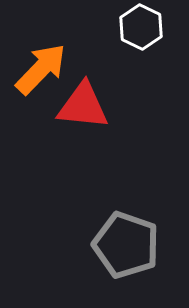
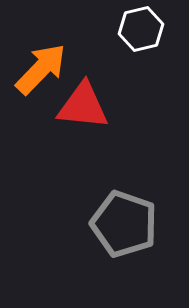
white hexagon: moved 2 px down; rotated 21 degrees clockwise
gray pentagon: moved 2 px left, 21 px up
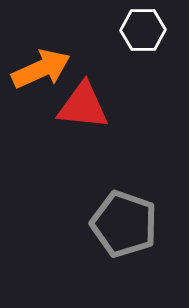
white hexagon: moved 2 px right, 1 px down; rotated 12 degrees clockwise
orange arrow: rotated 22 degrees clockwise
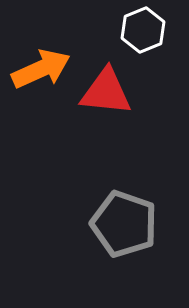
white hexagon: rotated 21 degrees counterclockwise
red triangle: moved 23 px right, 14 px up
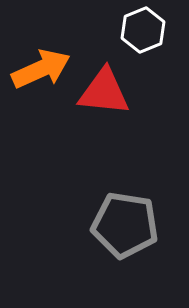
red triangle: moved 2 px left
gray pentagon: moved 1 px right, 1 px down; rotated 10 degrees counterclockwise
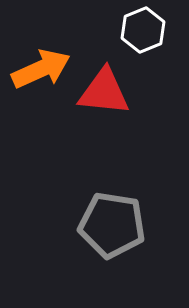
gray pentagon: moved 13 px left
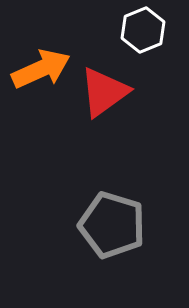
red triangle: rotated 42 degrees counterclockwise
gray pentagon: rotated 8 degrees clockwise
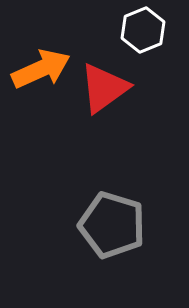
red triangle: moved 4 px up
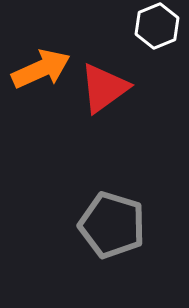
white hexagon: moved 14 px right, 4 px up
